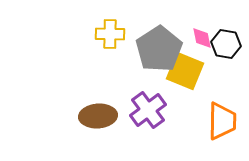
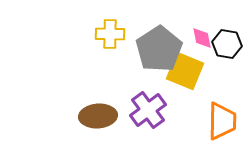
black hexagon: moved 1 px right
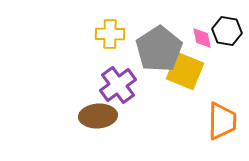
black hexagon: moved 13 px up
purple cross: moved 30 px left, 25 px up
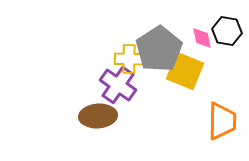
yellow cross: moved 19 px right, 25 px down
purple cross: rotated 18 degrees counterclockwise
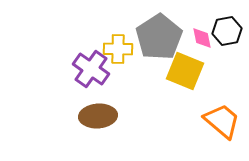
black hexagon: rotated 20 degrees counterclockwise
gray pentagon: moved 12 px up
yellow cross: moved 11 px left, 10 px up
purple cross: moved 27 px left, 16 px up
orange trapezoid: rotated 51 degrees counterclockwise
